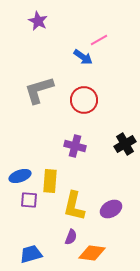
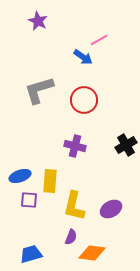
black cross: moved 1 px right, 1 px down
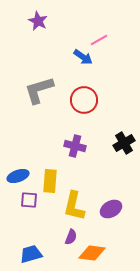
black cross: moved 2 px left, 2 px up
blue ellipse: moved 2 px left
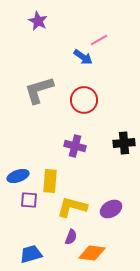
black cross: rotated 25 degrees clockwise
yellow L-shape: moved 2 px left, 1 px down; rotated 92 degrees clockwise
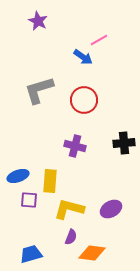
yellow L-shape: moved 3 px left, 2 px down
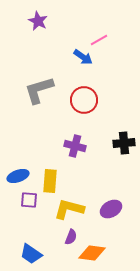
blue trapezoid: rotated 130 degrees counterclockwise
